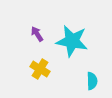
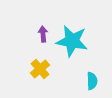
purple arrow: moved 6 px right; rotated 28 degrees clockwise
yellow cross: rotated 18 degrees clockwise
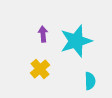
cyan star: moved 4 px right; rotated 28 degrees counterclockwise
cyan semicircle: moved 2 px left
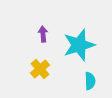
cyan star: moved 3 px right, 4 px down
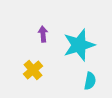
yellow cross: moved 7 px left, 1 px down
cyan semicircle: rotated 12 degrees clockwise
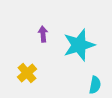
yellow cross: moved 6 px left, 3 px down
cyan semicircle: moved 5 px right, 4 px down
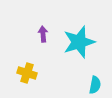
cyan star: moved 3 px up
yellow cross: rotated 30 degrees counterclockwise
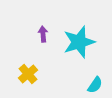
yellow cross: moved 1 px right, 1 px down; rotated 30 degrees clockwise
cyan semicircle: rotated 24 degrees clockwise
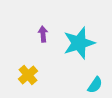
cyan star: moved 1 px down
yellow cross: moved 1 px down
